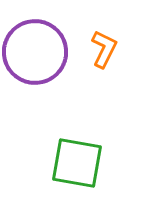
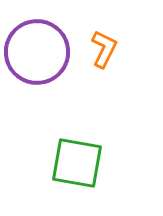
purple circle: moved 2 px right
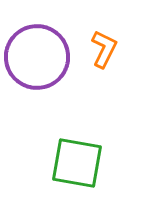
purple circle: moved 5 px down
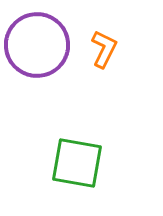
purple circle: moved 12 px up
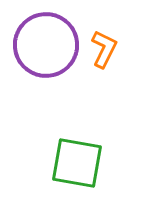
purple circle: moved 9 px right
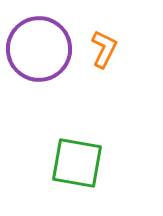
purple circle: moved 7 px left, 4 px down
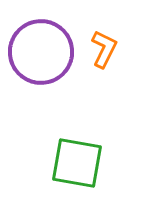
purple circle: moved 2 px right, 3 px down
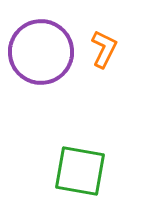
green square: moved 3 px right, 8 px down
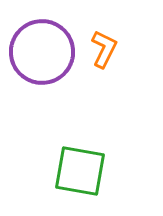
purple circle: moved 1 px right
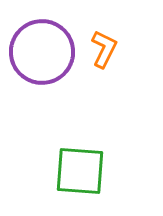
green square: rotated 6 degrees counterclockwise
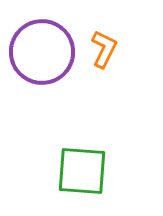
green square: moved 2 px right
